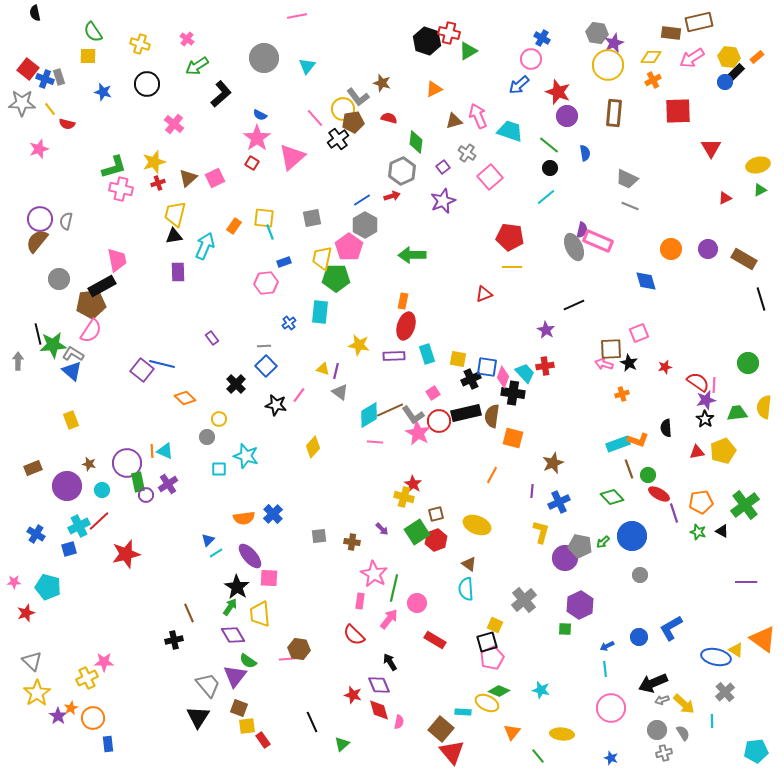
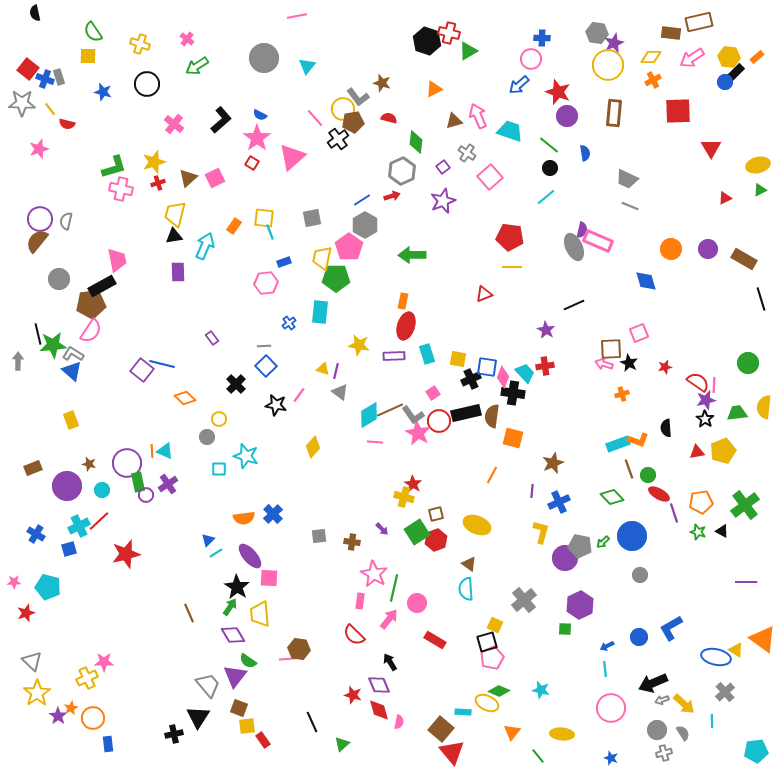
blue cross at (542, 38): rotated 28 degrees counterclockwise
black L-shape at (221, 94): moved 26 px down
black cross at (174, 640): moved 94 px down
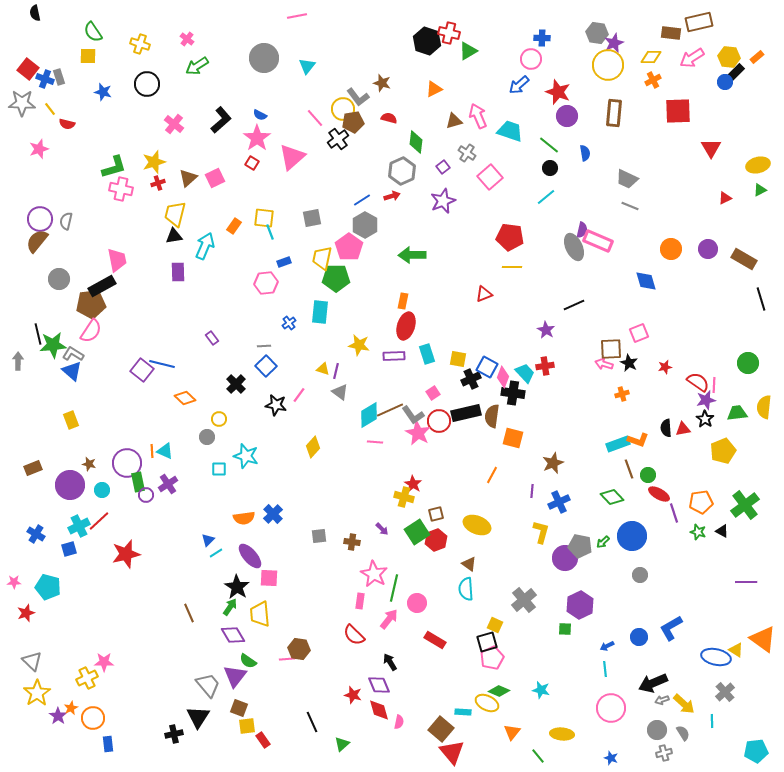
blue square at (487, 367): rotated 20 degrees clockwise
red triangle at (697, 452): moved 14 px left, 23 px up
purple circle at (67, 486): moved 3 px right, 1 px up
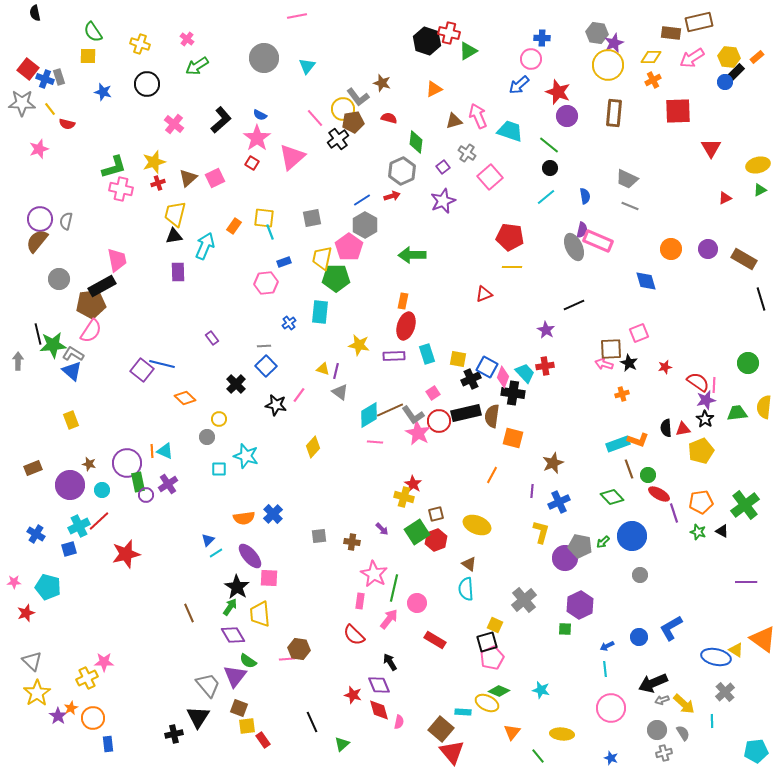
blue semicircle at (585, 153): moved 43 px down
yellow pentagon at (723, 451): moved 22 px left
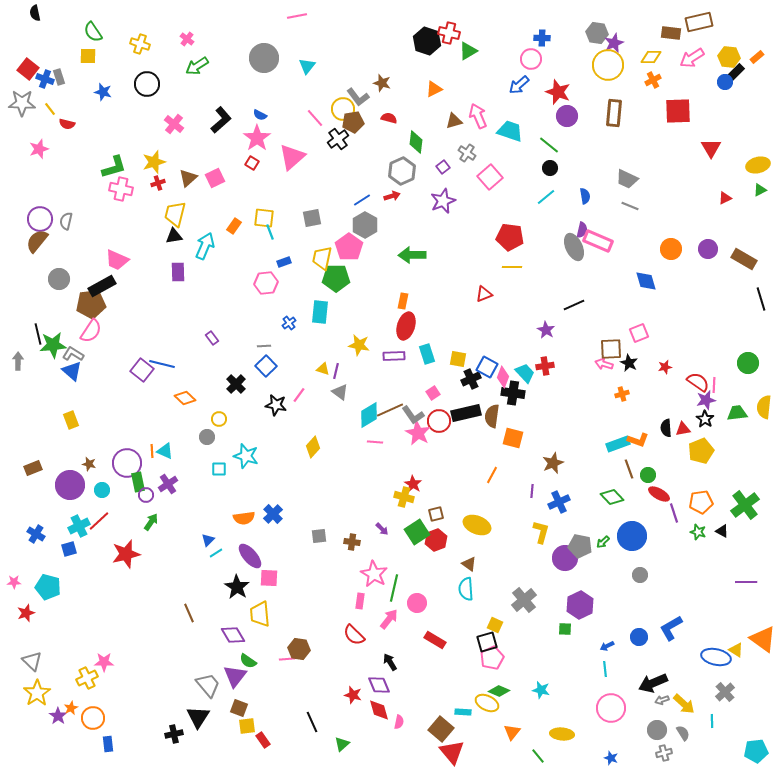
pink trapezoid at (117, 260): rotated 125 degrees clockwise
green arrow at (230, 607): moved 79 px left, 85 px up
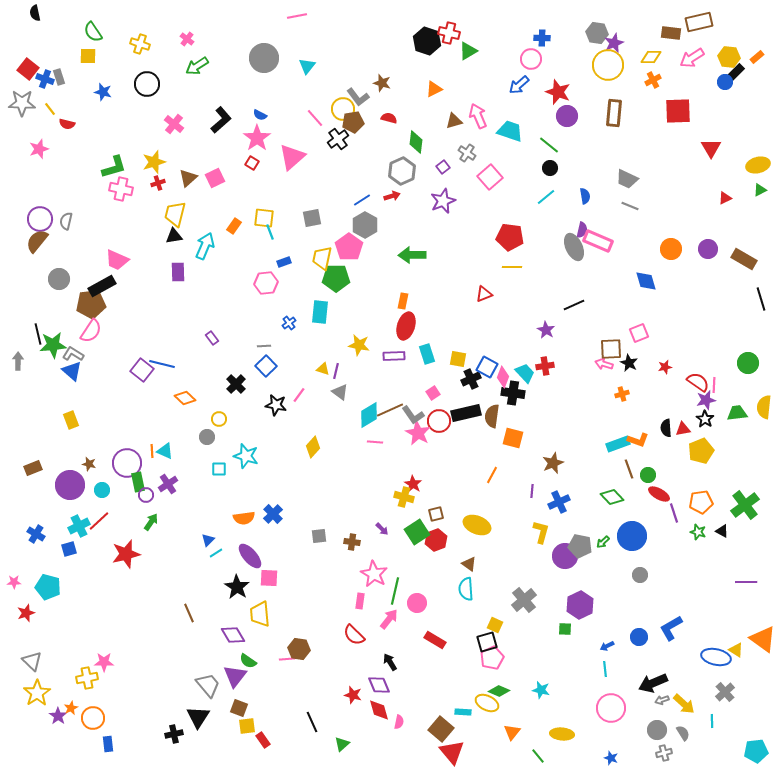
purple circle at (565, 558): moved 2 px up
green line at (394, 588): moved 1 px right, 3 px down
yellow cross at (87, 678): rotated 15 degrees clockwise
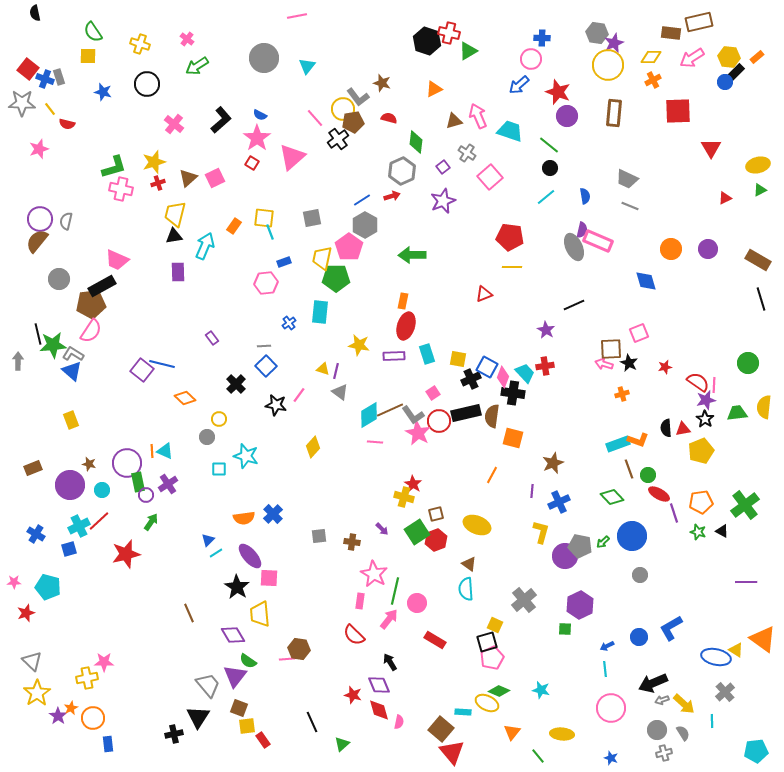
brown rectangle at (744, 259): moved 14 px right, 1 px down
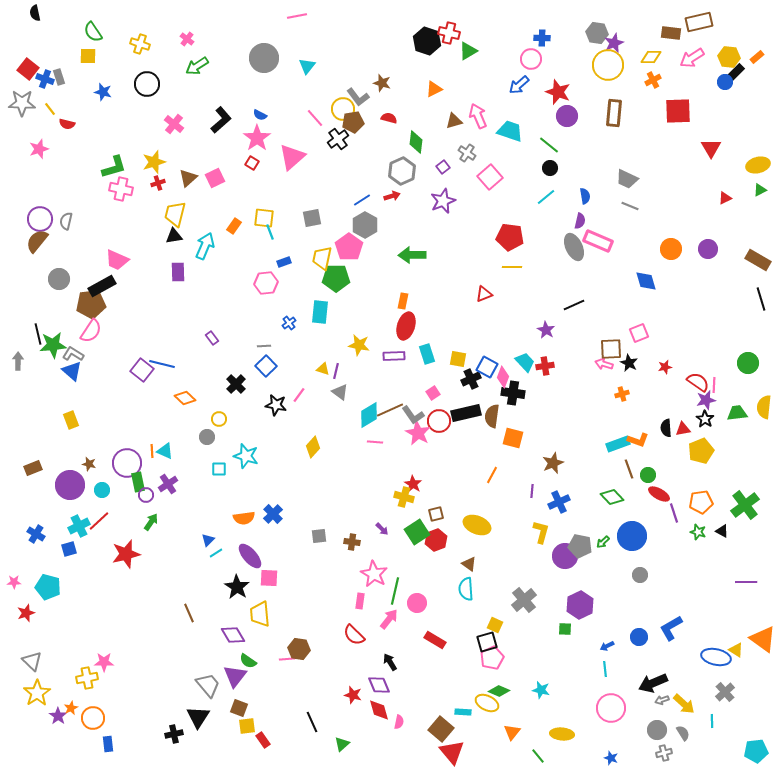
purple semicircle at (582, 230): moved 2 px left, 9 px up
cyan trapezoid at (525, 373): moved 11 px up
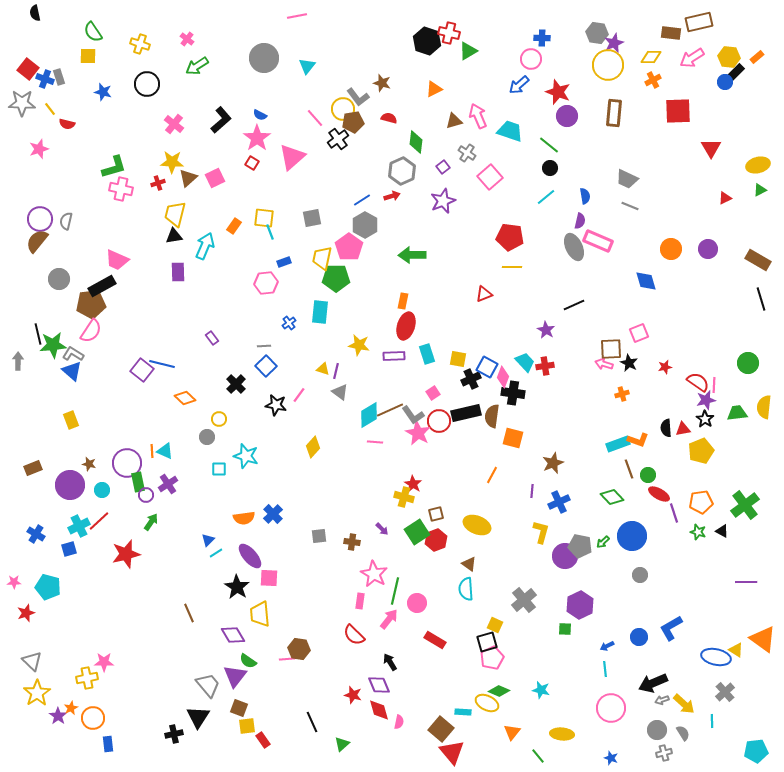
yellow star at (154, 162): moved 18 px right; rotated 20 degrees clockwise
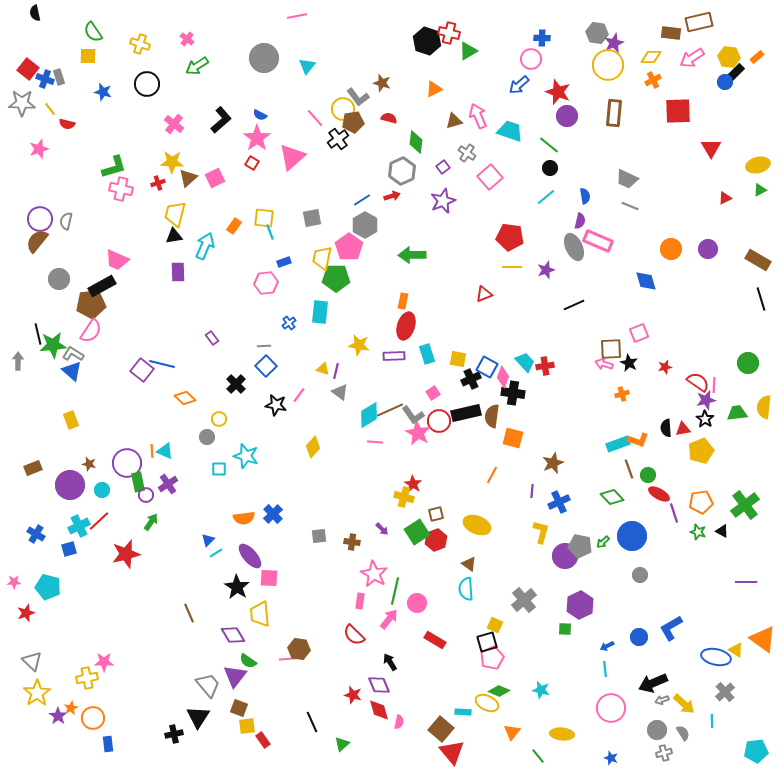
purple star at (546, 330): moved 60 px up; rotated 24 degrees clockwise
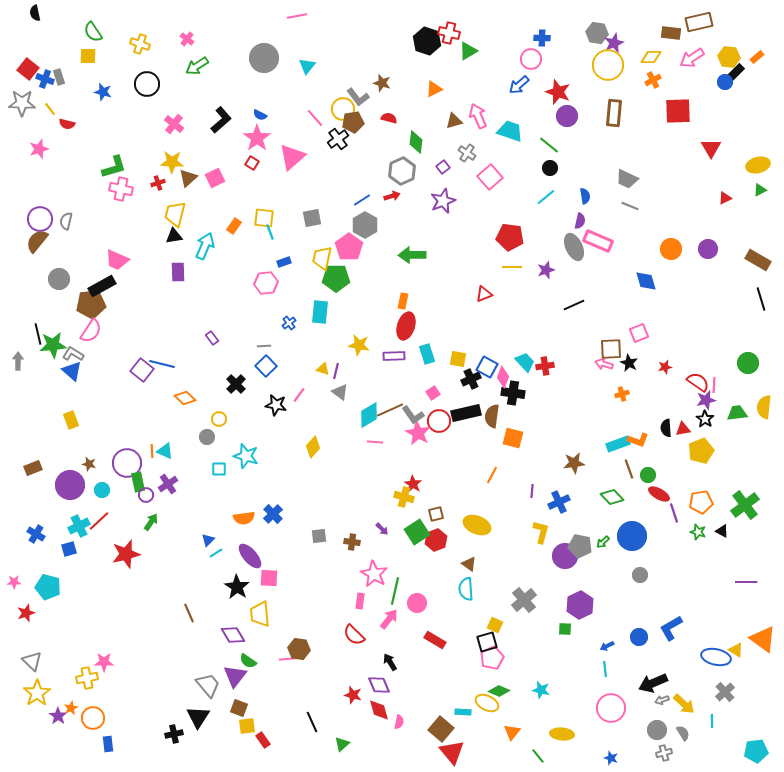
brown star at (553, 463): moved 21 px right; rotated 15 degrees clockwise
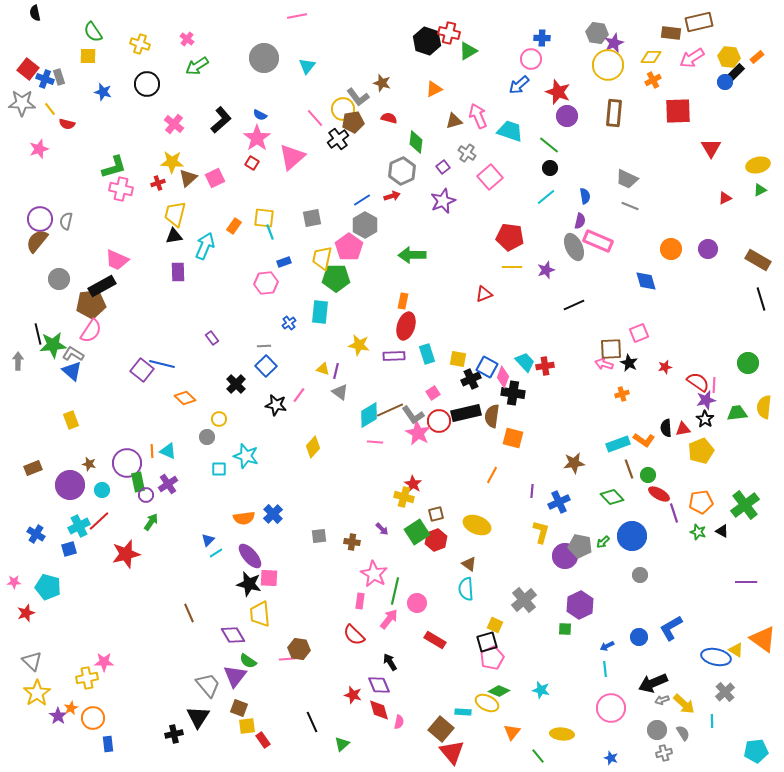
orange L-shape at (638, 440): moved 6 px right; rotated 15 degrees clockwise
cyan triangle at (165, 451): moved 3 px right
black star at (237, 587): moved 12 px right, 3 px up; rotated 20 degrees counterclockwise
